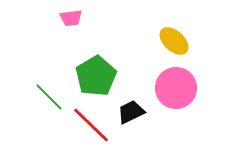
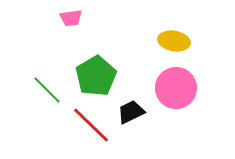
yellow ellipse: rotated 32 degrees counterclockwise
green line: moved 2 px left, 7 px up
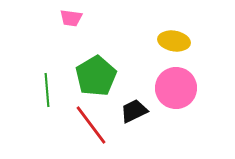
pink trapezoid: rotated 15 degrees clockwise
green line: rotated 40 degrees clockwise
black trapezoid: moved 3 px right, 1 px up
red line: rotated 9 degrees clockwise
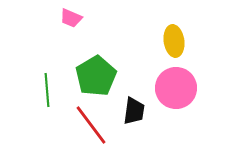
pink trapezoid: rotated 15 degrees clockwise
yellow ellipse: rotated 72 degrees clockwise
black trapezoid: rotated 124 degrees clockwise
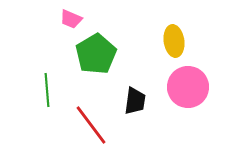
pink trapezoid: moved 1 px down
green pentagon: moved 22 px up
pink circle: moved 12 px right, 1 px up
black trapezoid: moved 1 px right, 10 px up
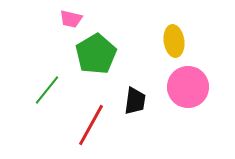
pink trapezoid: rotated 10 degrees counterclockwise
green line: rotated 44 degrees clockwise
red line: rotated 66 degrees clockwise
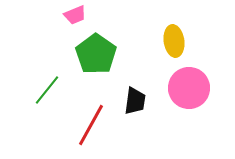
pink trapezoid: moved 4 px right, 4 px up; rotated 35 degrees counterclockwise
green pentagon: rotated 6 degrees counterclockwise
pink circle: moved 1 px right, 1 px down
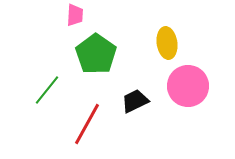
pink trapezoid: rotated 65 degrees counterclockwise
yellow ellipse: moved 7 px left, 2 px down
pink circle: moved 1 px left, 2 px up
black trapezoid: rotated 124 degrees counterclockwise
red line: moved 4 px left, 1 px up
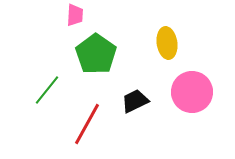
pink circle: moved 4 px right, 6 px down
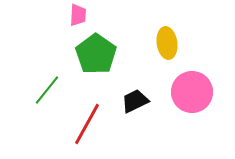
pink trapezoid: moved 3 px right
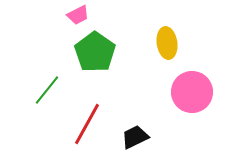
pink trapezoid: rotated 60 degrees clockwise
green pentagon: moved 1 px left, 2 px up
black trapezoid: moved 36 px down
